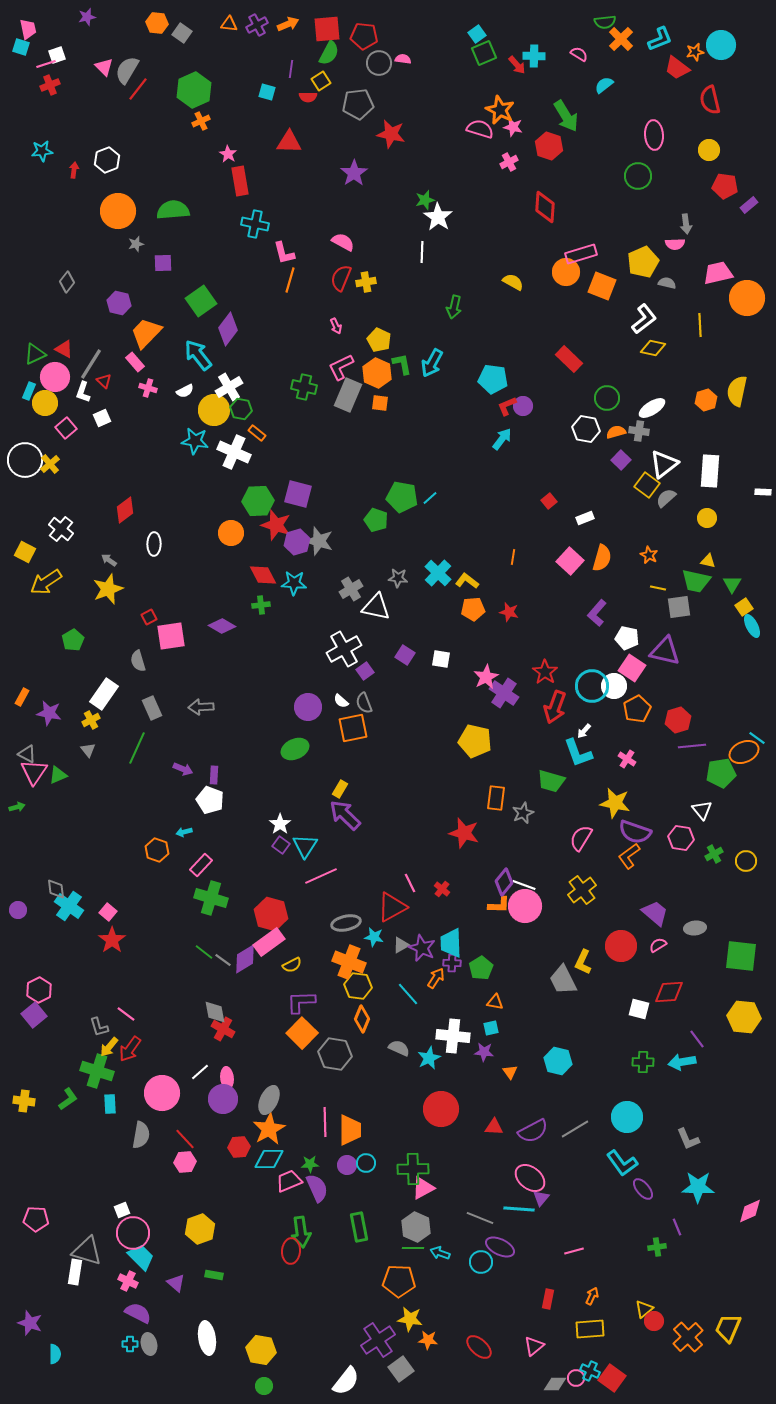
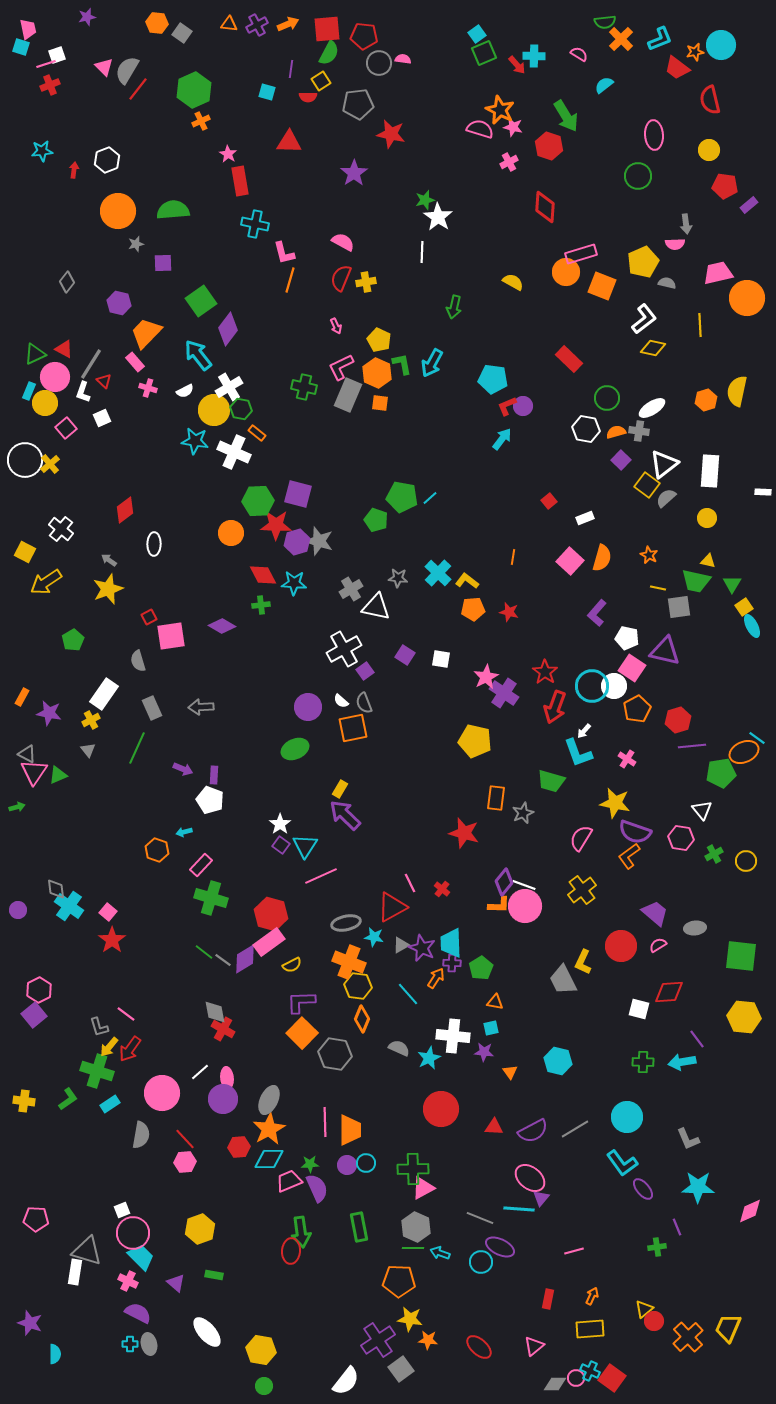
red star at (276, 525): rotated 16 degrees counterclockwise
cyan rectangle at (110, 1104): rotated 60 degrees clockwise
white ellipse at (207, 1338): moved 6 px up; rotated 32 degrees counterclockwise
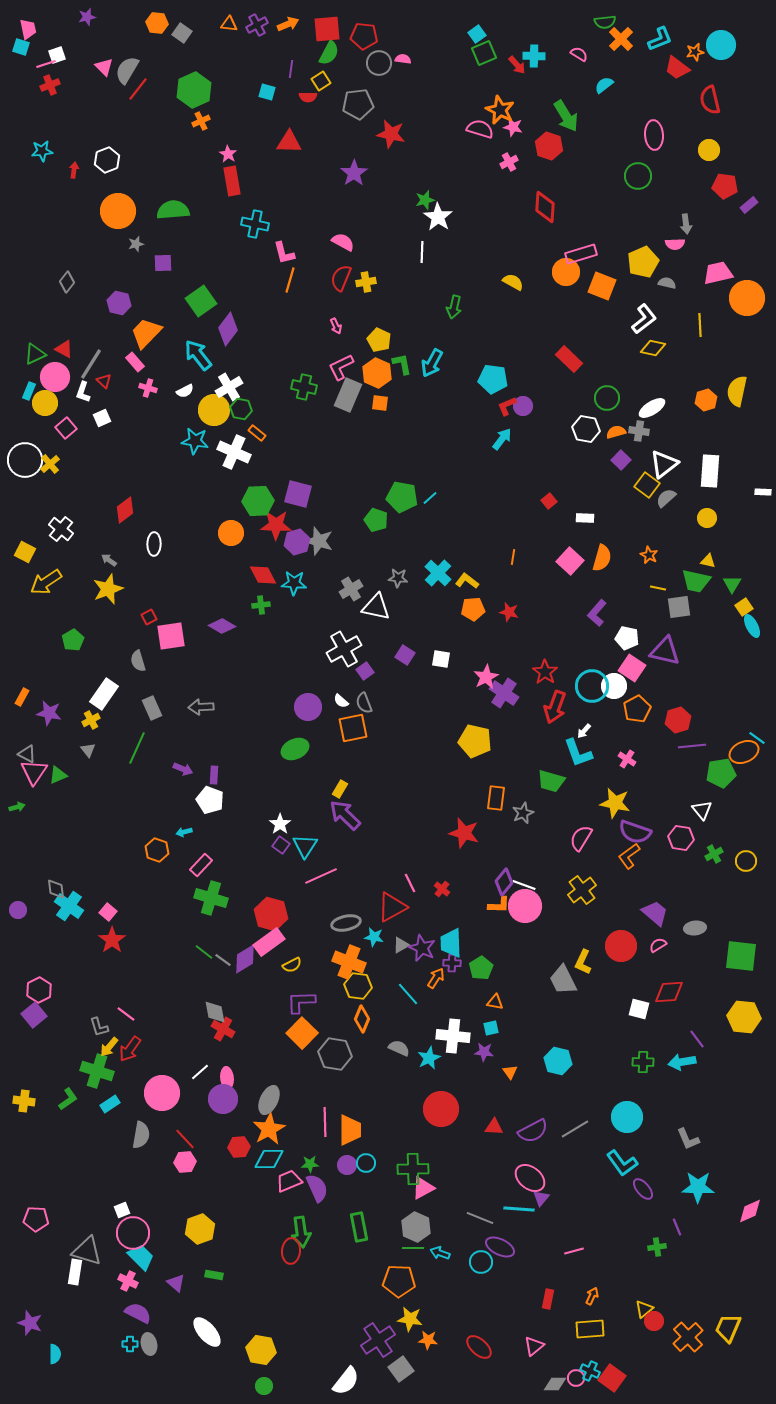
red rectangle at (240, 181): moved 8 px left
white rectangle at (585, 518): rotated 24 degrees clockwise
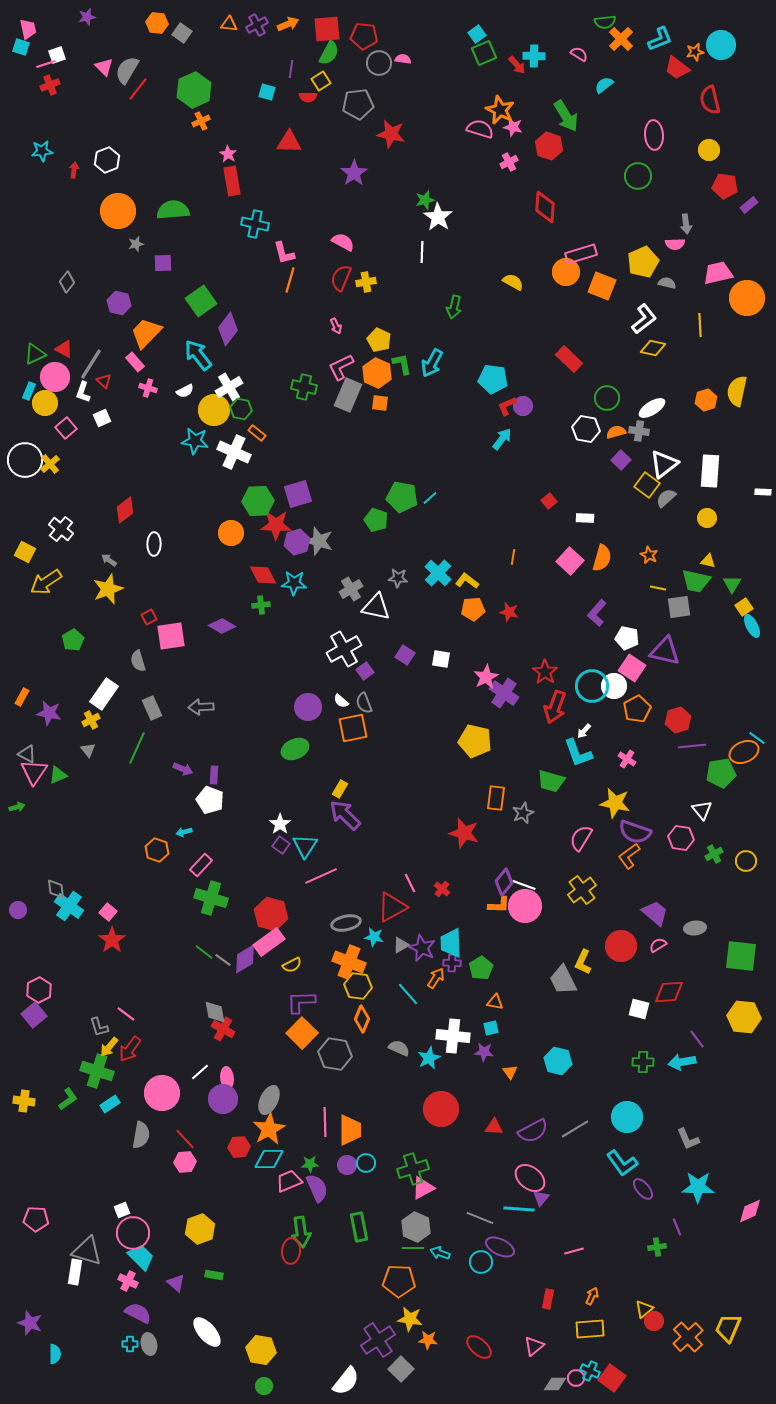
purple square at (298, 494): rotated 32 degrees counterclockwise
green cross at (413, 1169): rotated 16 degrees counterclockwise
gray square at (401, 1369): rotated 10 degrees counterclockwise
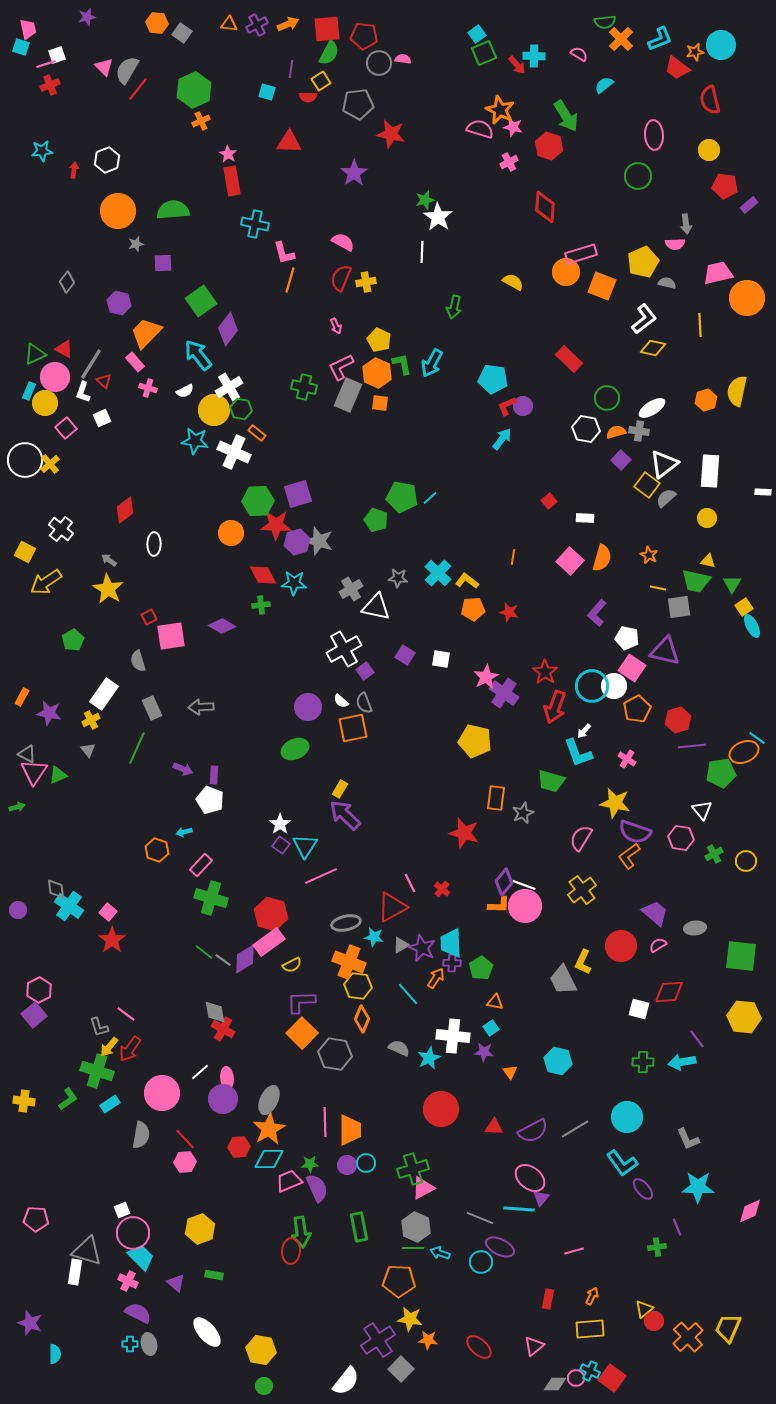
yellow star at (108, 589): rotated 20 degrees counterclockwise
cyan square at (491, 1028): rotated 21 degrees counterclockwise
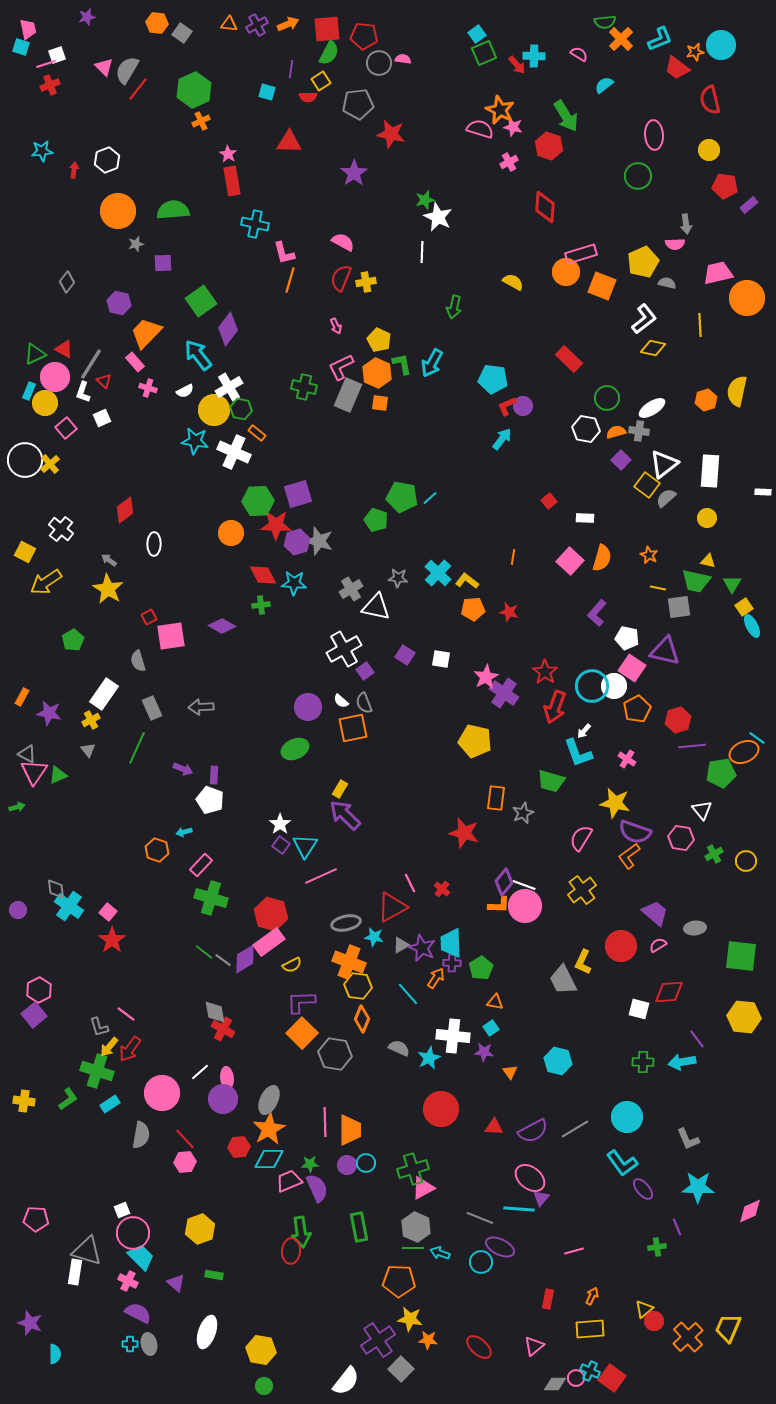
white star at (438, 217): rotated 8 degrees counterclockwise
white ellipse at (207, 1332): rotated 60 degrees clockwise
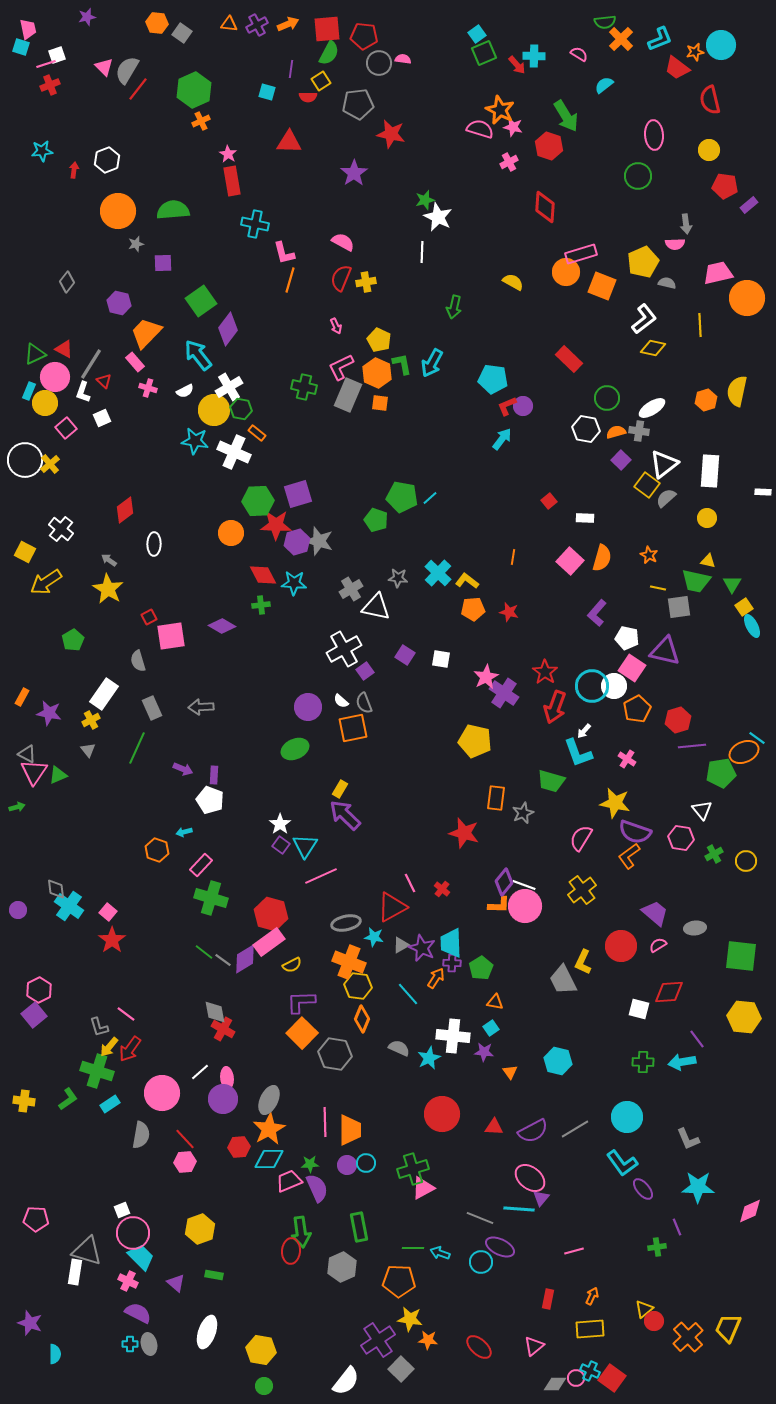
red circle at (441, 1109): moved 1 px right, 5 px down
gray hexagon at (416, 1227): moved 74 px left, 40 px down; rotated 12 degrees clockwise
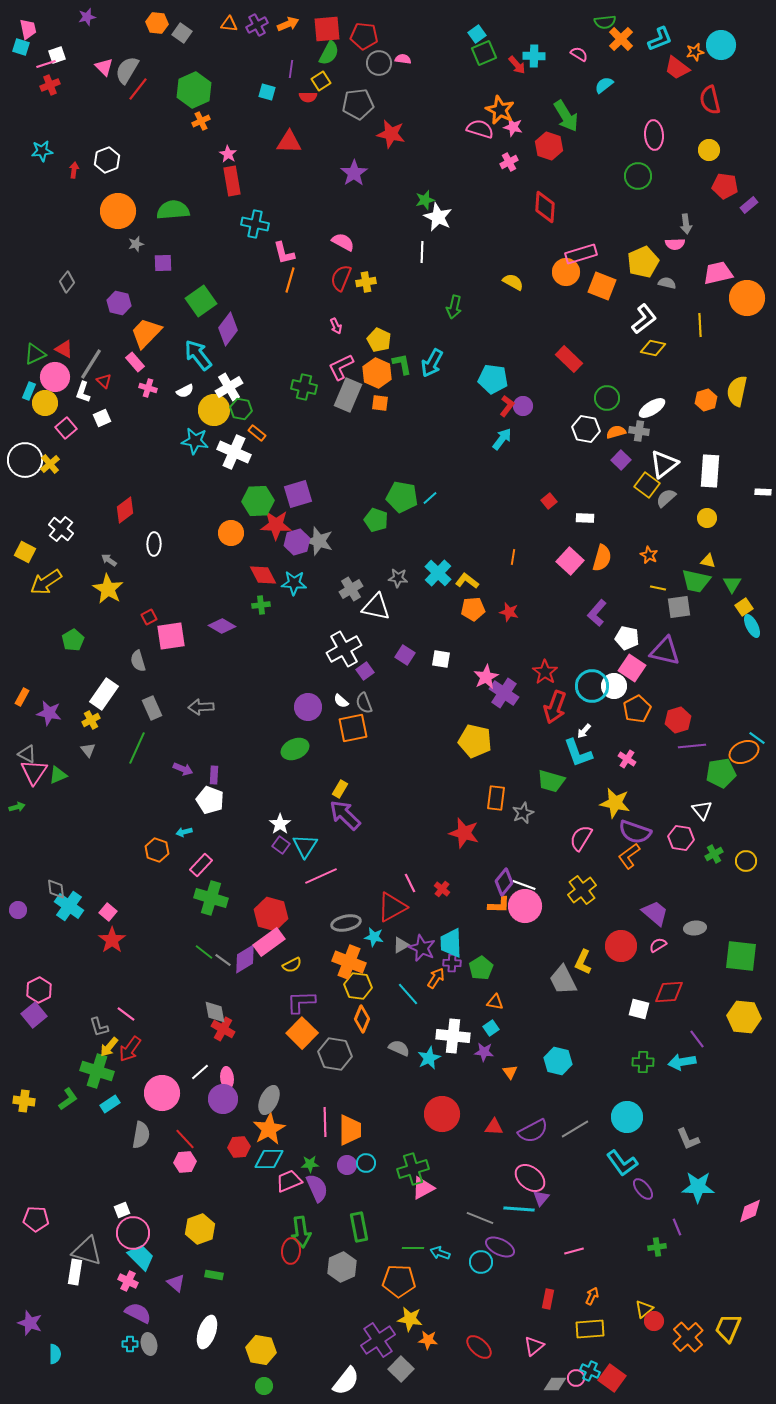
red L-shape at (507, 406): rotated 150 degrees clockwise
